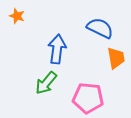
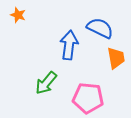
orange star: moved 1 px right, 1 px up
blue arrow: moved 12 px right, 4 px up
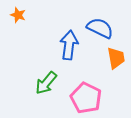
pink pentagon: moved 2 px left; rotated 20 degrees clockwise
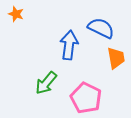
orange star: moved 2 px left, 1 px up
blue semicircle: moved 1 px right
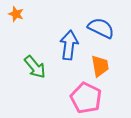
orange trapezoid: moved 16 px left, 8 px down
green arrow: moved 11 px left, 16 px up; rotated 80 degrees counterclockwise
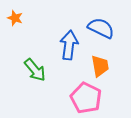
orange star: moved 1 px left, 4 px down
green arrow: moved 3 px down
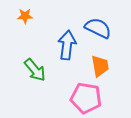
orange star: moved 10 px right, 2 px up; rotated 21 degrees counterclockwise
blue semicircle: moved 3 px left
blue arrow: moved 2 px left
pink pentagon: rotated 16 degrees counterclockwise
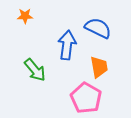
orange trapezoid: moved 1 px left, 1 px down
pink pentagon: rotated 20 degrees clockwise
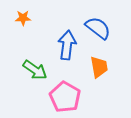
orange star: moved 2 px left, 2 px down
blue semicircle: rotated 12 degrees clockwise
green arrow: rotated 15 degrees counterclockwise
pink pentagon: moved 21 px left, 1 px up
